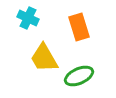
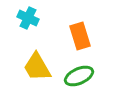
orange rectangle: moved 1 px right, 9 px down
yellow trapezoid: moved 7 px left, 9 px down
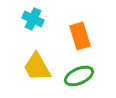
cyan cross: moved 5 px right, 1 px down
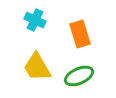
cyan cross: moved 2 px right, 1 px down
orange rectangle: moved 2 px up
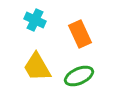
orange rectangle: rotated 8 degrees counterclockwise
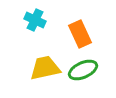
yellow trapezoid: moved 8 px right, 1 px down; rotated 108 degrees clockwise
green ellipse: moved 4 px right, 6 px up
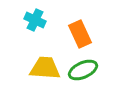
yellow trapezoid: rotated 16 degrees clockwise
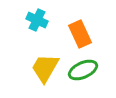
cyan cross: moved 2 px right
yellow trapezoid: rotated 64 degrees counterclockwise
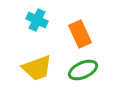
yellow trapezoid: moved 8 px left; rotated 140 degrees counterclockwise
